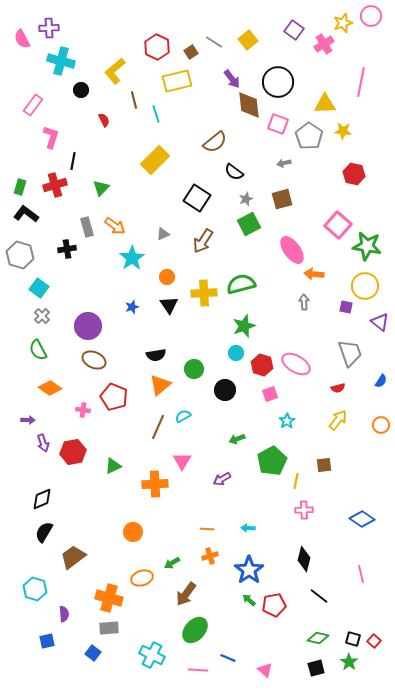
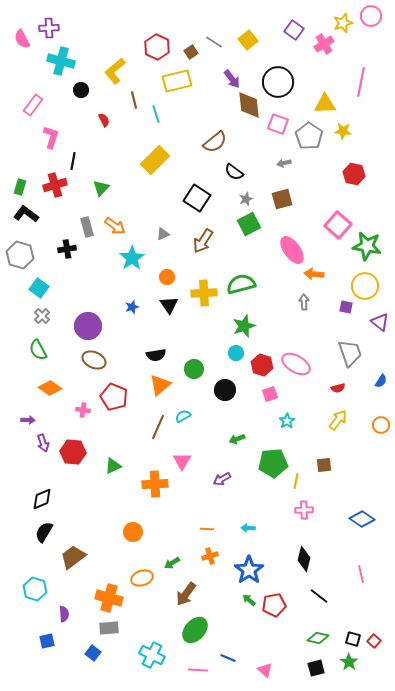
red hexagon at (73, 452): rotated 15 degrees clockwise
green pentagon at (272, 461): moved 1 px right, 2 px down; rotated 24 degrees clockwise
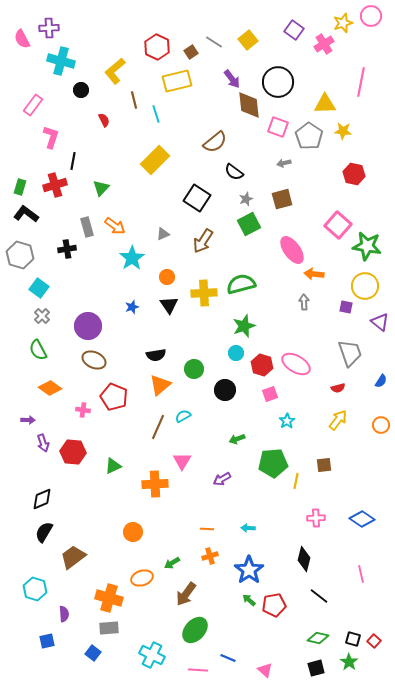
pink square at (278, 124): moved 3 px down
pink cross at (304, 510): moved 12 px right, 8 px down
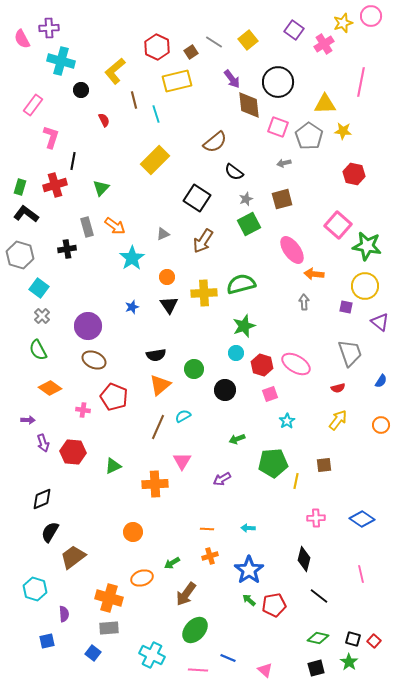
black semicircle at (44, 532): moved 6 px right
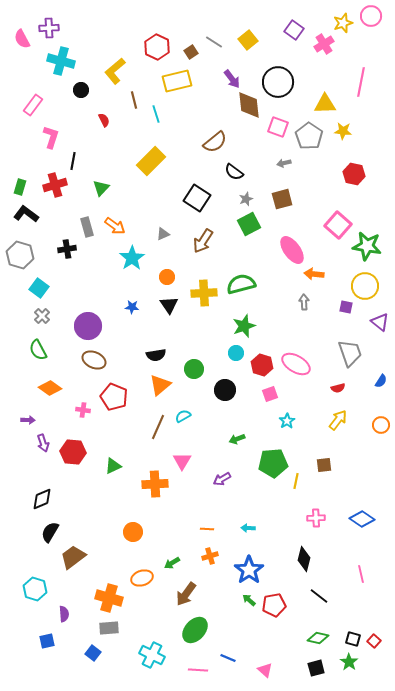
yellow rectangle at (155, 160): moved 4 px left, 1 px down
blue star at (132, 307): rotated 24 degrees clockwise
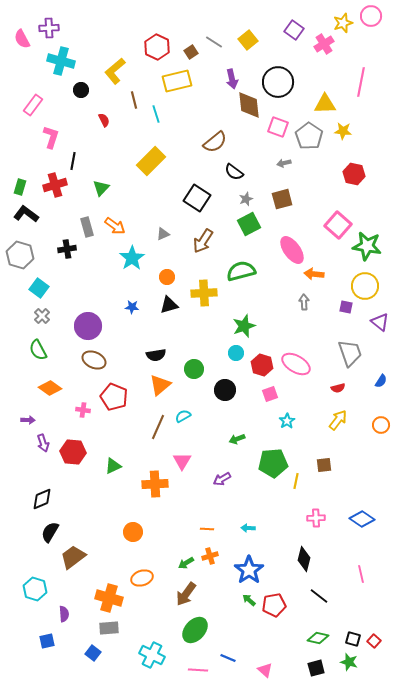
purple arrow at (232, 79): rotated 24 degrees clockwise
green semicircle at (241, 284): moved 13 px up
black triangle at (169, 305): rotated 48 degrees clockwise
green arrow at (172, 563): moved 14 px right
green star at (349, 662): rotated 18 degrees counterclockwise
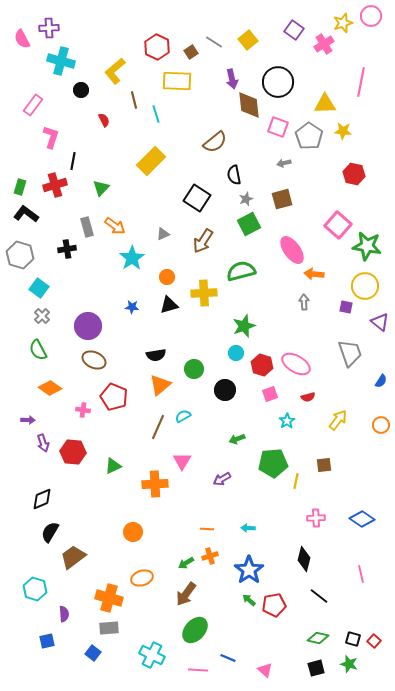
yellow rectangle at (177, 81): rotated 16 degrees clockwise
black semicircle at (234, 172): moved 3 px down; rotated 42 degrees clockwise
red semicircle at (338, 388): moved 30 px left, 9 px down
green star at (349, 662): moved 2 px down
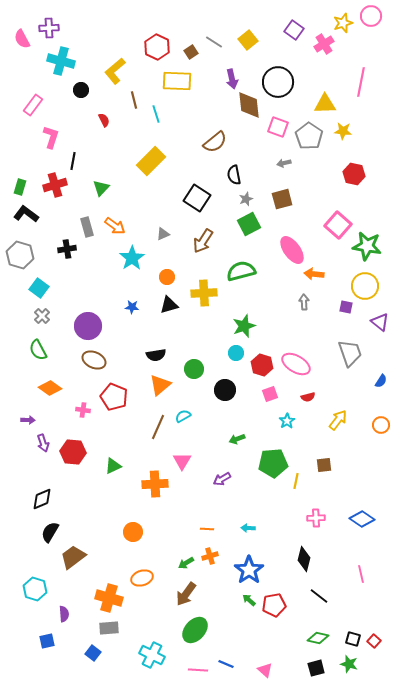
blue line at (228, 658): moved 2 px left, 6 px down
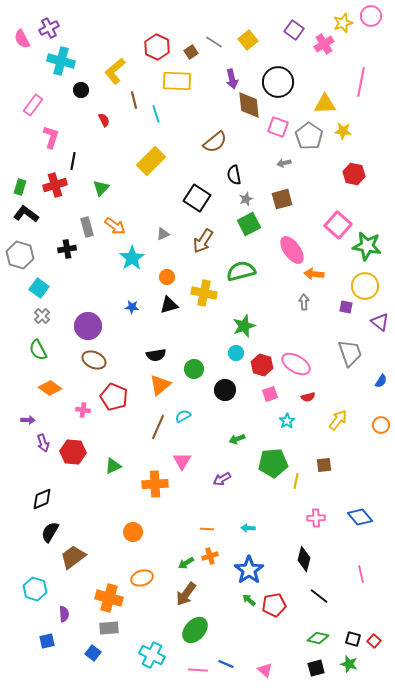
purple cross at (49, 28): rotated 24 degrees counterclockwise
yellow cross at (204, 293): rotated 15 degrees clockwise
blue diamond at (362, 519): moved 2 px left, 2 px up; rotated 15 degrees clockwise
